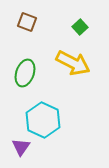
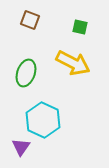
brown square: moved 3 px right, 2 px up
green square: rotated 35 degrees counterclockwise
green ellipse: moved 1 px right
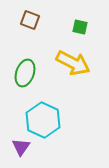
green ellipse: moved 1 px left
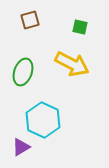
brown square: rotated 36 degrees counterclockwise
yellow arrow: moved 1 px left, 1 px down
green ellipse: moved 2 px left, 1 px up
purple triangle: rotated 24 degrees clockwise
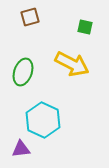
brown square: moved 3 px up
green square: moved 5 px right
purple triangle: moved 2 px down; rotated 24 degrees clockwise
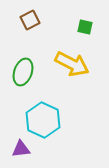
brown square: moved 3 px down; rotated 12 degrees counterclockwise
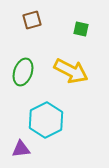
brown square: moved 2 px right; rotated 12 degrees clockwise
green square: moved 4 px left, 2 px down
yellow arrow: moved 1 px left, 7 px down
cyan hexagon: moved 3 px right; rotated 8 degrees clockwise
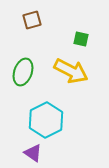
green square: moved 10 px down
purple triangle: moved 12 px right, 4 px down; rotated 42 degrees clockwise
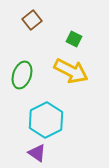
brown square: rotated 24 degrees counterclockwise
green square: moved 7 px left; rotated 14 degrees clockwise
green ellipse: moved 1 px left, 3 px down
purple triangle: moved 4 px right
